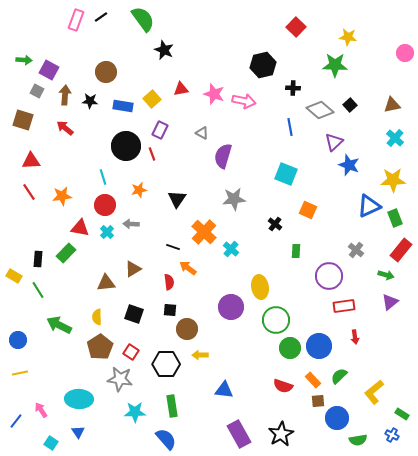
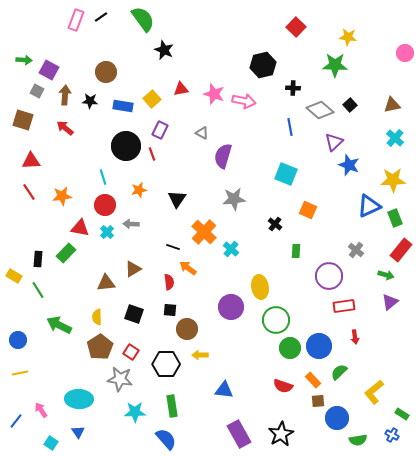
green semicircle at (339, 376): moved 4 px up
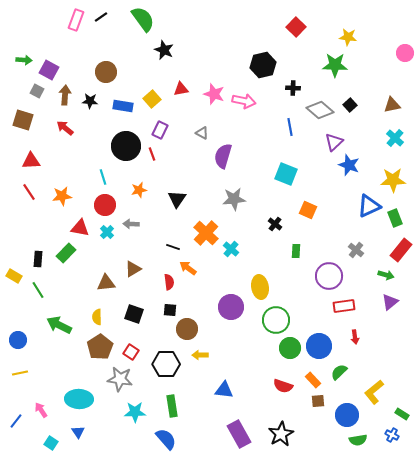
orange cross at (204, 232): moved 2 px right, 1 px down
blue circle at (337, 418): moved 10 px right, 3 px up
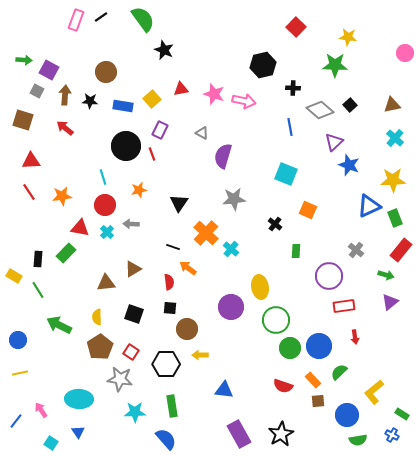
black triangle at (177, 199): moved 2 px right, 4 px down
black square at (170, 310): moved 2 px up
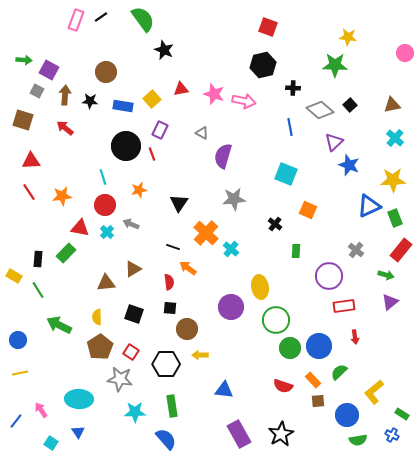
red square at (296, 27): moved 28 px left; rotated 24 degrees counterclockwise
gray arrow at (131, 224): rotated 21 degrees clockwise
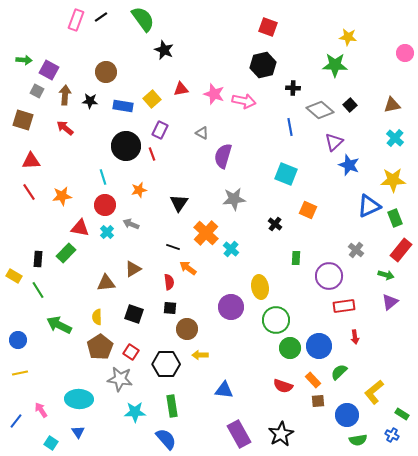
green rectangle at (296, 251): moved 7 px down
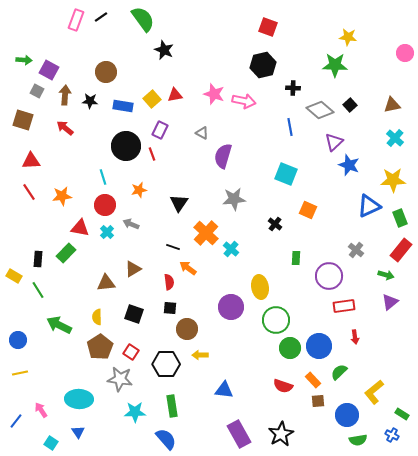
red triangle at (181, 89): moved 6 px left, 6 px down
green rectangle at (395, 218): moved 5 px right
